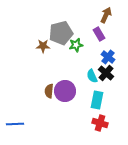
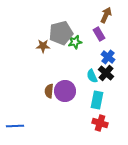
green star: moved 1 px left, 3 px up
blue line: moved 2 px down
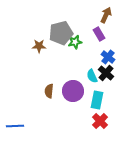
brown star: moved 4 px left
purple circle: moved 8 px right
red cross: moved 2 px up; rotated 28 degrees clockwise
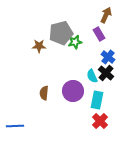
brown semicircle: moved 5 px left, 2 px down
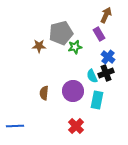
green star: moved 5 px down
black cross: rotated 28 degrees clockwise
red cross: moved 24 px left, 5 px down
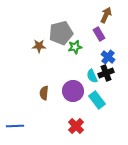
cyan rectangle: rotated 48 degrees counterclockwise
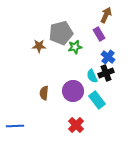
red cross: moved 1 px up
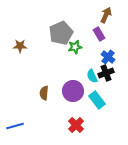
gray pentagon: rotated 10 degrees counterclockwise
brown star: moved 19 px left
blue line: rotated 12 degrees counterclockwise
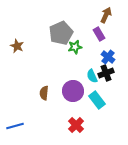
brown star: moved 3 px left; rotated 24 degrees clockwise
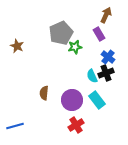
purple circle: moved 1 px left, 9 px down
red cross: rotated 14 degrees clockwise
